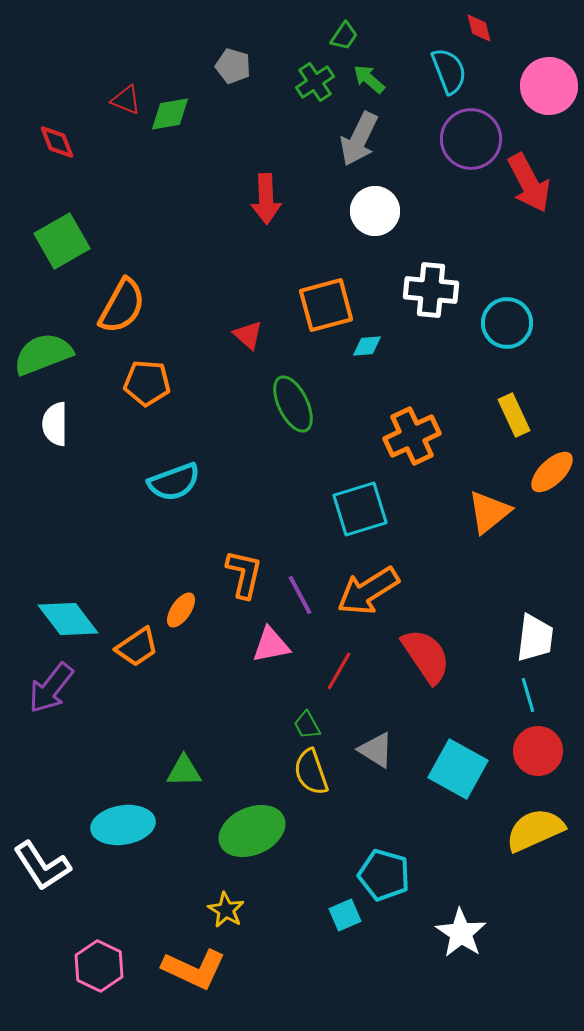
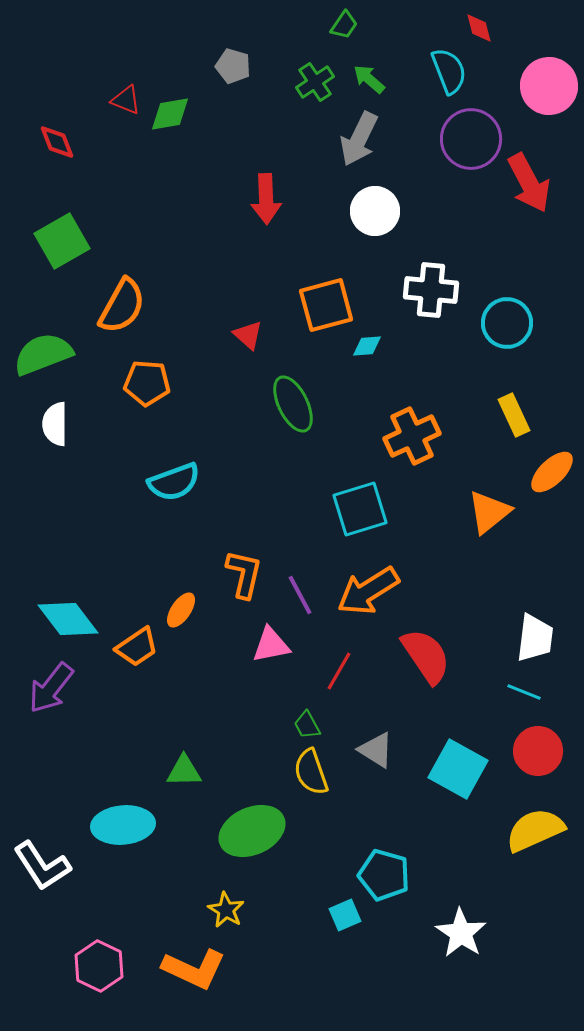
green trapezoid at (344, 36): moved 11 px up
cyan line at (528, 695): moved 4 px left, 3 px up; rotated 52 degrees counterclockwise
cyan ellipse at (123, 825): rotated 4 degrees clockwise
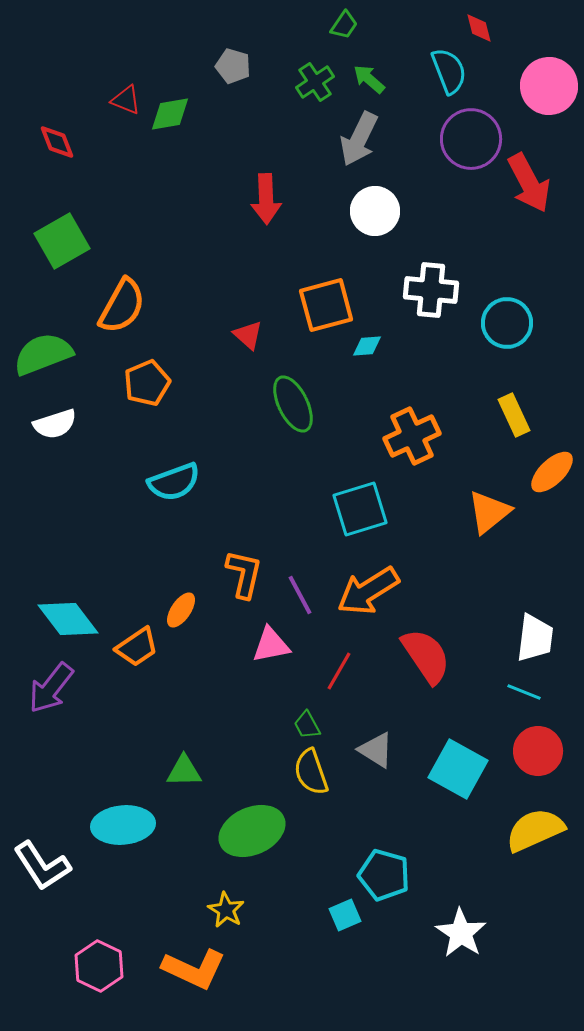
orange pentagon at (147, 383): rotated 27 degrees counterclockwise
white semicircle at (55, 424): rotated 108 degrees counterclockwise
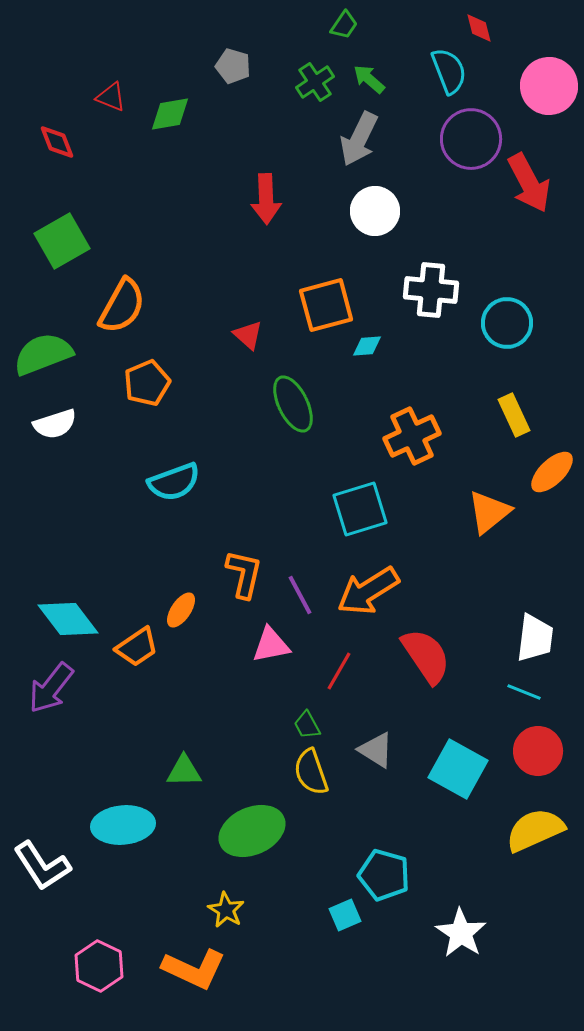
red triangle at (126, 100): moved 15 px left, 3 px up
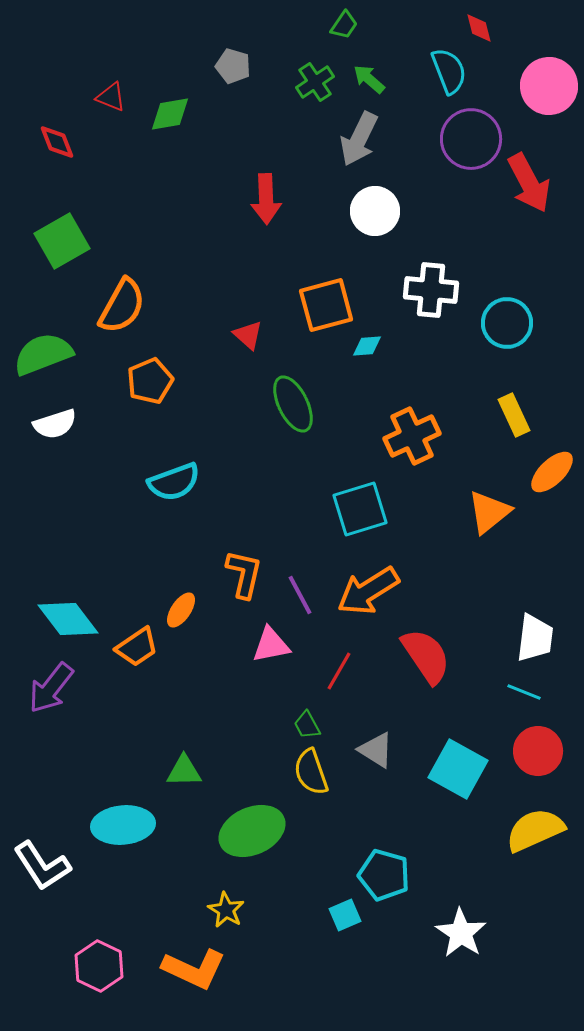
orange pentagon at (147, 383): moved 3 px right, 2 px up
